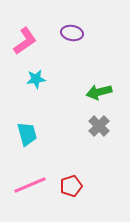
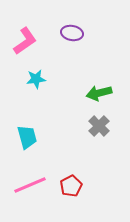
green arrow: moved 1 px down
cyan trapezoid: moved 3 px down
red pentagon: rotated 10 degrees counterclockwise
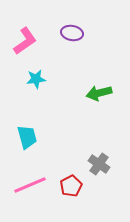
gray cross: moved 38 px down; rotated 10 degrees counterclockwise
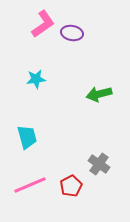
pink L-shape: moved 18 px right, 17 px up
green arrow: moved 1 px down
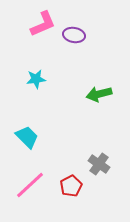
pink L-shape: rotated 12 degrees clockwise
purple ellipse: moved 2 px right, 2 px down
cyan trapezoid: rotated 30 degrees counterclockwise
pink line: rotated 20 degrees counterclockwise
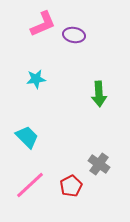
green arrow: rotated 80 degrees counterclockwise
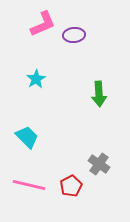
purple ellipse: rotated 15 degrees counterclockwise
cyan star: rotated 24 degrees counterclockwise
pink line: moved 1 px left; rotated 56 degrees clockwise
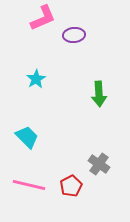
pink L-shape: moved 6 px up
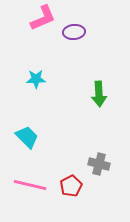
purple ellipse: moved 3 px up
cyan star: rotated 30 degrees clockwise
gray cross: rotated 20 degrees counterclockwise
pink line: moved 1 px right
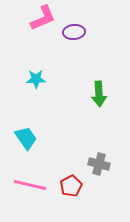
cyan trapezoid: moved 1 px left, 1 px down; rotated 10 degrees clockwise
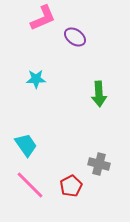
purple ellipse: moved 1 px right, 5 px down; rotated 40 degrees clockwise
cyan trapezoid: moved 7 px down
pink line: rotated 32 degrees clockwise
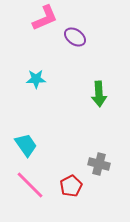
pink L-shape: moved 2 px right
